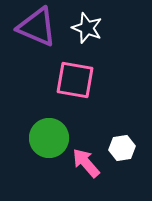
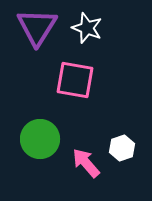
purple triangle: rotated 39 degrees clockwise
green circle: moved 9 px left, 1 px down
white hexagon: rotated 10 degrees counterclockwise
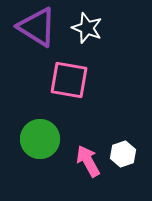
purple triangle: rotated 30 degrees counterclockwise
pink square: moved 6 px left
white hexagon: moved 1 px right, 6 px down
pink arrow: moved 2 px right, 2 px up; rotated 12 degrees clockwise
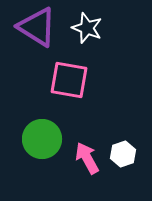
green circle: moved 2 px right
pink arrow: moved 1 px left, 3 px up
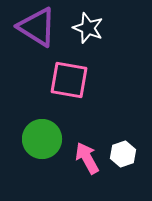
white star: moved 1 px right
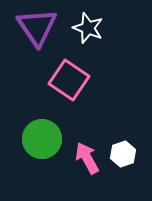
purple triangle: rotated 24 degrees clockwise
pink square: rotated 24 degrees clockwise
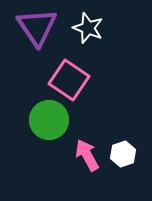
green circle: moved 7 px right, 19 px up
pink arrow: moved 3 px up
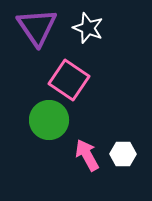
white hexagon: rotated 20 degrees clockwise
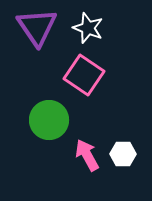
pink square: moved 15 px right, 5 px up
